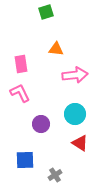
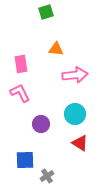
gray cross: moved 8 px left, 1 px down
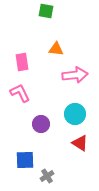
green square: moved 1 px up; rotated 28 degrees clockwise
pink rectangle: moved 1 px right, 2 px up
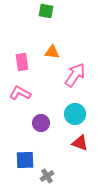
orange triangle: moved 4 px left, 3 px down
pink arrow: rotated 50 degrees counterclockwise
pink L-shape: rotated 35 degrees counterclockwise
purple circle: moved 1 px up
red triangle: rotated 12 degrees counterclockwise
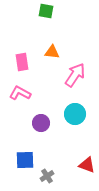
red triangle: moved 7 px right, 22 px down
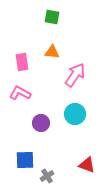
green square: moved 6 px right, 6 px down
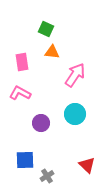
green square: moved 6 px left, 12 px down; rotated 14 degrees clockwise
red triangle: rotated 24 degrees clockwise
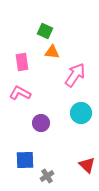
green square: moved 1 px left, 2 px down
cyan circle: moved 6 px right, 1 px up
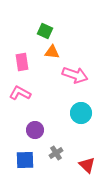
pink arrow: rotated 75 degrees clockwise
purple circle: moved 6 px left, 7 px down
gray cross: moved 9 px right, 23 px up
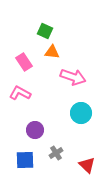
pink rectangle: moved 2 px right; rotated 24 degrees counterclockwise
pink arrow: moved 2 px left, 2 px down
